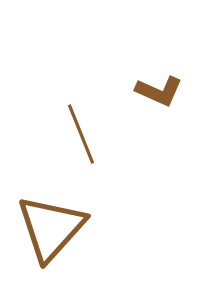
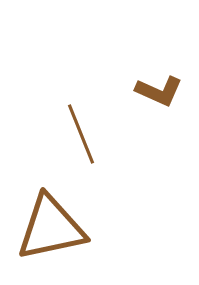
brown triangle: rotated 36 degrees clockwise
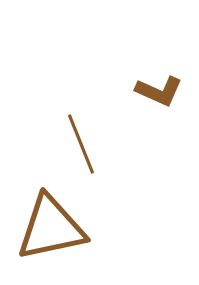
brown line: moved 10 px down
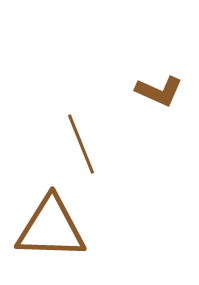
brown triangle: rotated 14 degrees clockwise
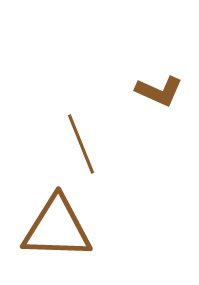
brown triangle: moved 6 px right
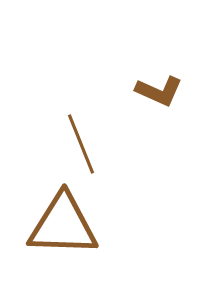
brown triangle: moved 6 px right, 3 px up
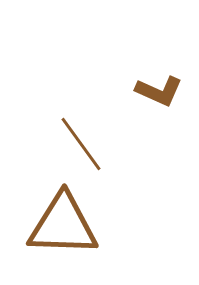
brown line: rotated 14 degrees counterclockwise
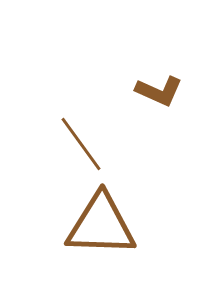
brown triangle: moved 38 px right
